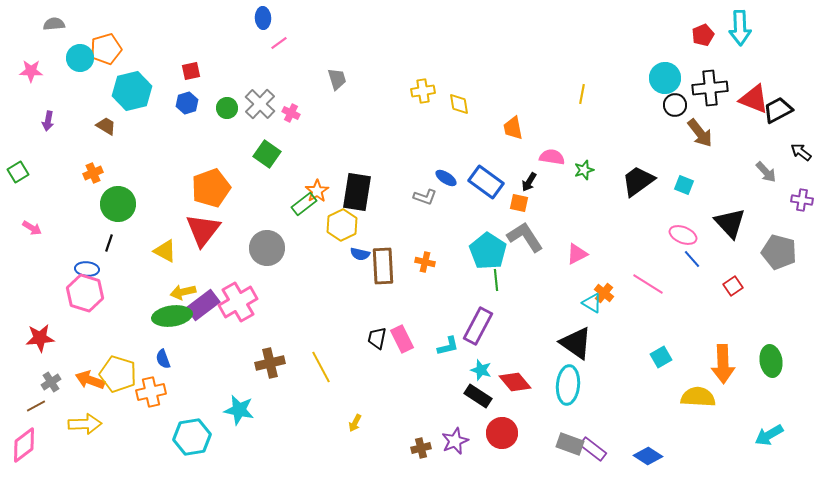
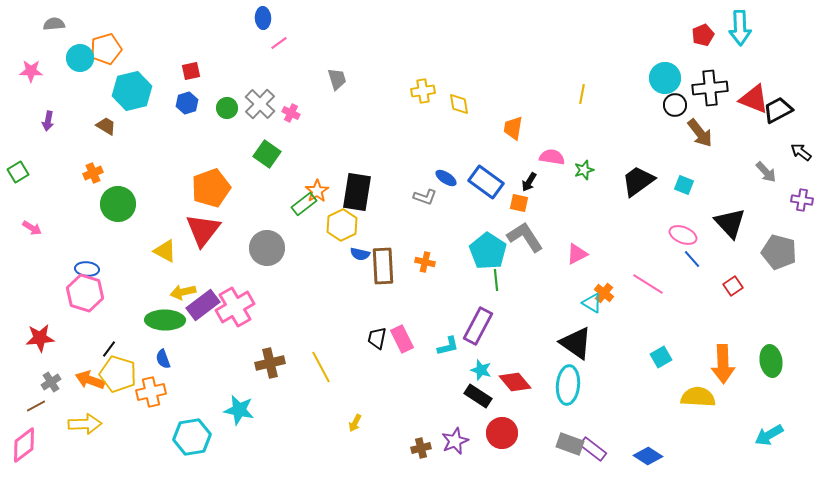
orange trapezoid at (513, 128): rotated 20 degrees clockwise
black line at (109, 243): moved 106 px down; rotated 18 degrees clockwise
pink cross at (238, 302): moved 3 px left, 5 px down
green ellipse at (172, 316): moved 7 px left, 4 px down; rotated 9 degrees clockwise
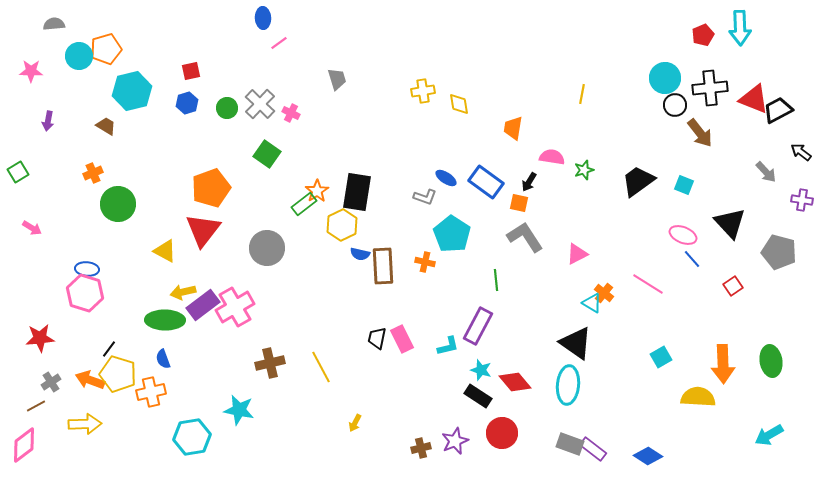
cyan circle at (80, 58): moved 1 px left, 2 px up
cyan pentagon at (488, 251): moved 36 px left, 17 px up
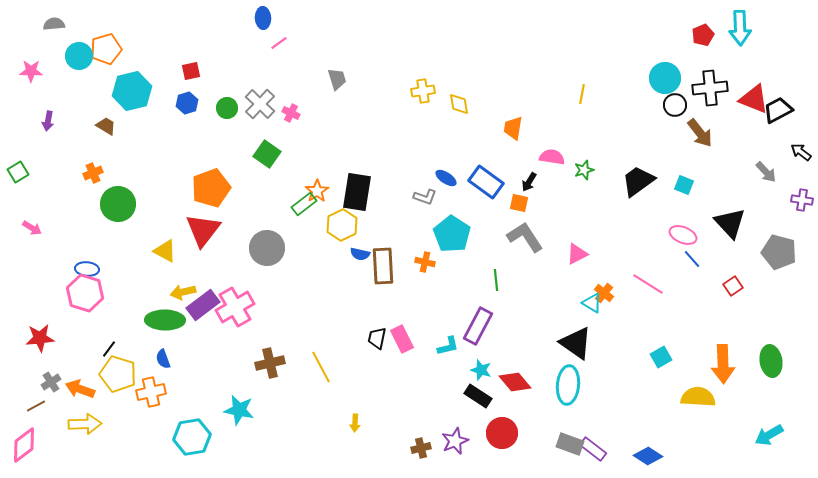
orange arrow at (90, 380): moved 10 px left, 9 px down
yellow arrow at (355, 423): rotated 24 degrees counterclockwise
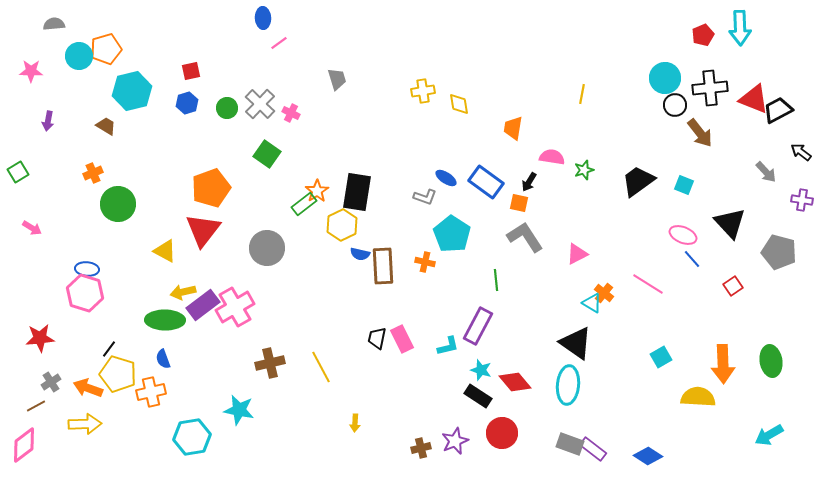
orange arrow at (80, 389): moved 8 px right, 1 px up
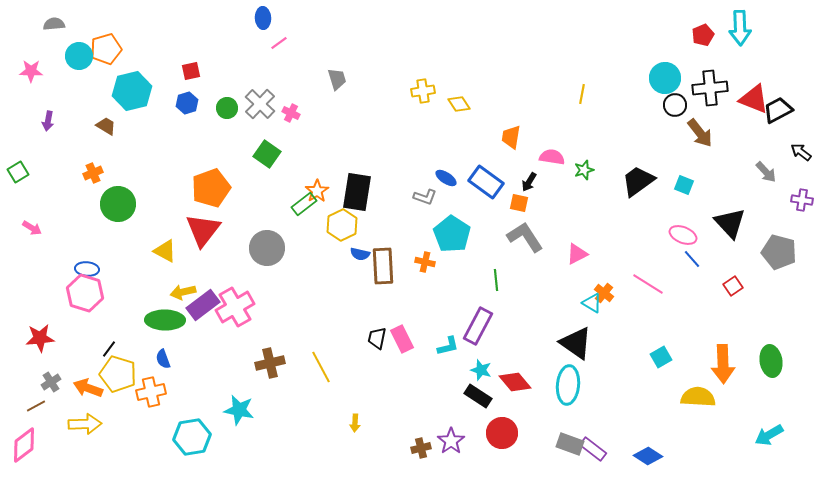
yellow diamond at (459, 104): rotated 25 degrees counterclockwise
orange trapezoid at (513, 128): moved 2 px left, 9 px down
purple star at (455, 441): moved 4 px left; rotated 12 degrees counterclockwise
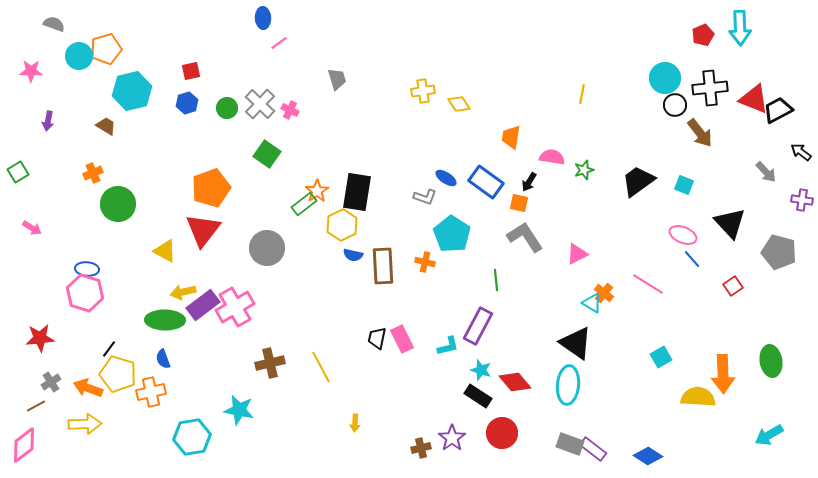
gray semicircle at (54, 24): rotated 25 degrees clockwise
pink cross at (291, 113): moved 1 px left, 3 px up
blue semicircle at (360, 254): moved 7 px left, 1 px down
orange arrow at (723, 364): moved 10 px down
purple star at (451, 441): moved 1 px right, 3 px up
